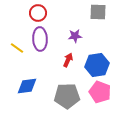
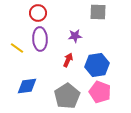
gray pentagon: rotated 30 degrees counterclockwise
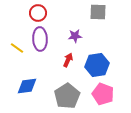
pink pentagon: moved 3 px right, 2 px down
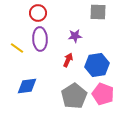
gray pentagon: moved 7 px right
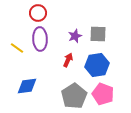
gray square: moved 22 px down
purple star: rotated 16 degrees counterclockwise
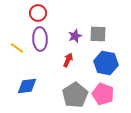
blue hexagon: moved 9 px right, 2 px up; rotated 20 degrees clockwise
gray pentagon: moved 1 px right, 1 px up
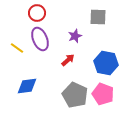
red circle: moved 1 px left
gray square: moved 17 px up
purple ellipse: rotated 20 degrees counterclockwise
red arrow: rotated 24 degrees clockwise
gray pentagon: rotated 15 degrees counterclockwise
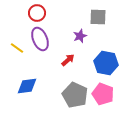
purple star: moved 5 px right
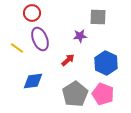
red circle: moved 5 px left
purple star: rotated 16 degrees clockwise
blue hexagon: rotated 15 degrees clockwise
blue diamond: moved 6 px right, 5 px up
gray pentagon: moved 1 px up; rotated 15 degrees clockwise
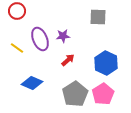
red circle: moved 15 px left, 2 px up
purple star: moved 17 px left
blue diamond: moved 1 px left, 2 px down; rotated 30 degrees clockwise
pink pentagon: rotated 20 degrees clockwise
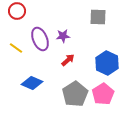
yellow line: moved 1 px left
blue hexagon: moved 1 px right
